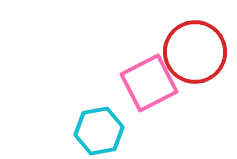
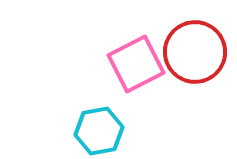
pink square: moved 13 px left, 19 px up
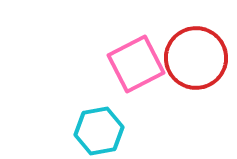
red circle: moved 1 px right, 6 px down
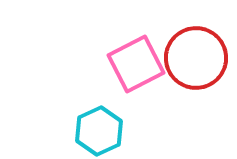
cyan hexagon: rotated 15 degrees counterclockwise
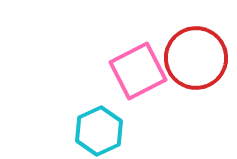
pink square: moved 2 px right, 7 px down
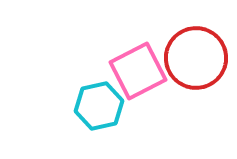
cyan hexagon: moved 25 px up; rotated 12 degrees clockwise
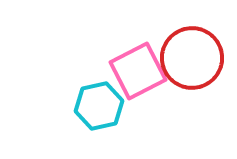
red circle: moved 4 px left
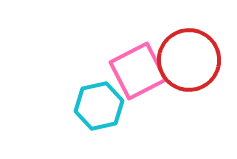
red circle: moved 3 px left, 2 px down
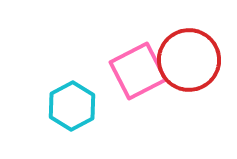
cyan hexagon: moved 27 px left; rotated 15 degrees counterclockwise
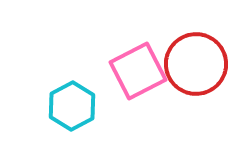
red circle: moved 7 px right, 4 px down
